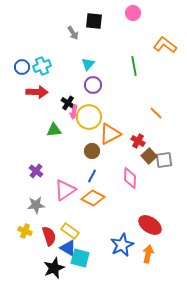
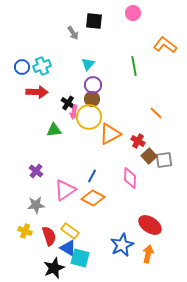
brown circle: moved 52 px up
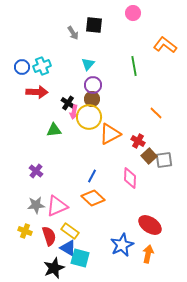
black square: moved 4 px down
pink triangle: moved 8 px left, 16 px down; rotated 10 degrees clockwise
orange diamond: rotated 15 degrees clockwise
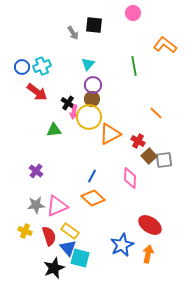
red arrow: rotated 35 degrees clockwise
blue triangle: rotated 18 degrees clockwise
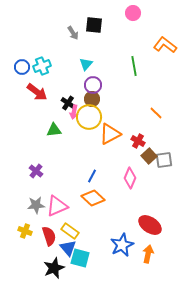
cyan triangle: moved 2 px left
pink diamond: rotated 20 degrees clockwise
